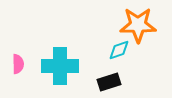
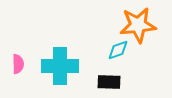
orange star: rotated 6 degrees counterclockwise
cyan diamond: moved 1 px left
black rectangle: rotated 20 degrees clockwise
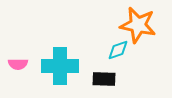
orange star: rotated 18 degrees clockwise
pink semicircle: rotated 90 degrees clockwise
black rectangle: moved 5 px left, 3 px up
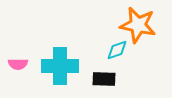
cyan diamond: moved 1 px left
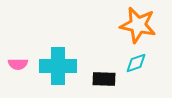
cyan diamond: moved 19 px right, 13 px down
cyan cross: moved 2 px left
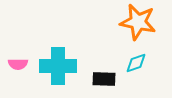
orange star: moved 3 px up
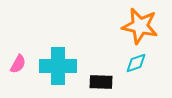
orange star: moved 2 px right, 4 px down
pink semicircle: rotated 60 degrees counterclockwise
black rectangle: moved 3 px left, 3 px down
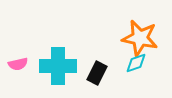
orange star: moved 12 px down
pink semicircle: rotated 48 degrees clockwise
black rectangle: moved 4 px left, 9 px up; rotated 65 degrees counterclockwise
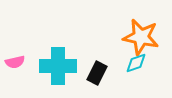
orange star: moved 1 px right, 1 px up
pink semicircle: moved 3 px left, 2 px up
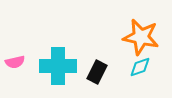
cyan diamond: moved 4 px right, 4 px down
black rectangle: moved 1 px up
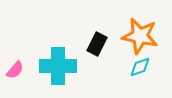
orange star: moved 1 px left, 1 px up
pink semicircle: moved 8 px down; rotated 36 degrees counterclockwise
black rectangle: moved 28 px up
